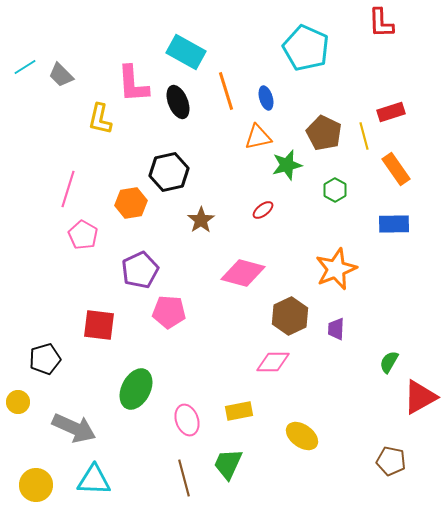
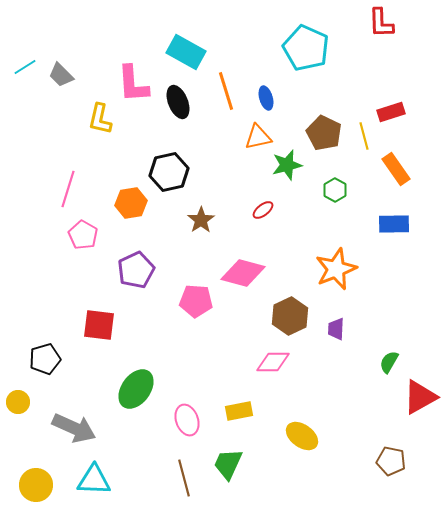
purple pentagon at (140, 270): moved 4 px left
pink pentagon at (169, 312): moved 27 px right, 11 px up
green ellipse at (136, 389): rotated 9 degrees clockwise
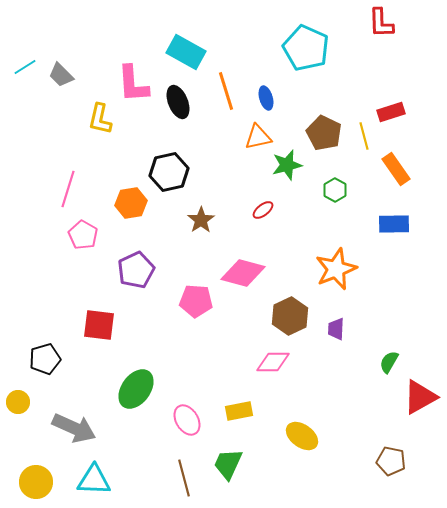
pink ellipse at (187, 420): rotated 12 degrees counterclockwise
yellow circle at (36, 485): moved 3 px up
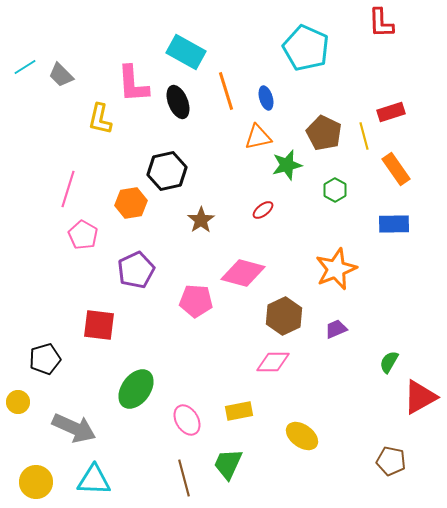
black hexagon at (169, 172): moved 2 px left, 1 px up
brown hexagon at (290, 316): moved 6 px left
purple trapezoid at (336, 329): rotated 65 degrees clockwise
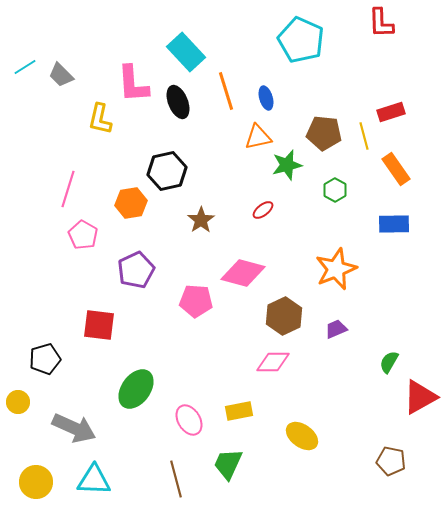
cyan pentagon at (306, 48): moved 5 px left, 8 px up
cyan rectangle at (186, 52): rotated 18 degrees clockwise
brown pentagon at (324, 133): rotated 20 degrees counterclockwise
pink ellipse at (187, 420): moved 2 px right
brown line at (184, 478): moved 8 px left, 1 px down
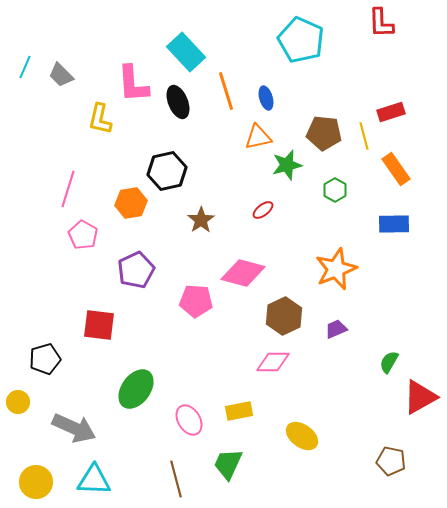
cyan line at (25, 67): rotated 35 degrees counterclockwise
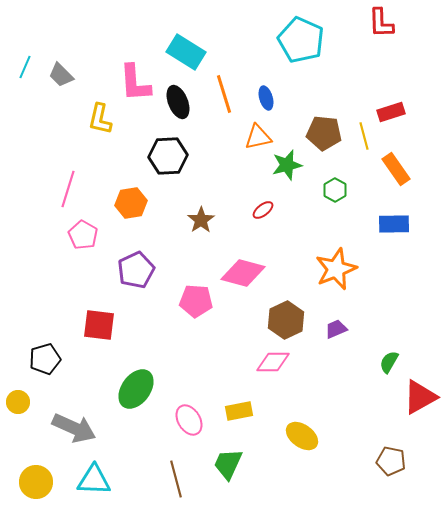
cyan rectangle at (186, 52): rotated 15 degrees counterclockwise
pink L-shape at (133, 84): moved 2 px right, 1 px up
orange line at (226, 91): moved 2 px left, 3 px down
black hexagon at (167, 171): moved 1 px right, 15 px up; rotated 9 degrees clockwise
brown hexagon at (284, 316): moved 2 px right, 4 px down
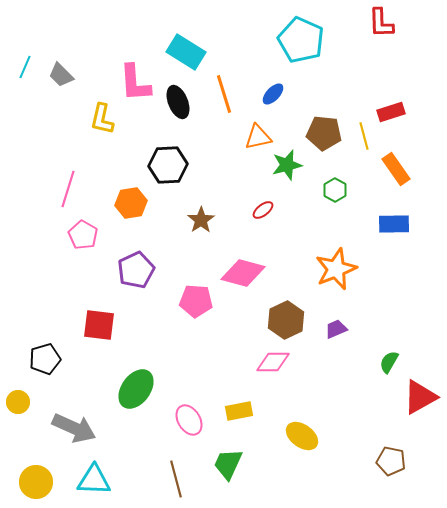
blue ellipse at (266, 98): moved 7 px right, 4 px up; rotated 60 degrees clockwise
yellow L-shape at (100, 119): moved 2 px right
black hexagon at (168, 156): moved 9 px down
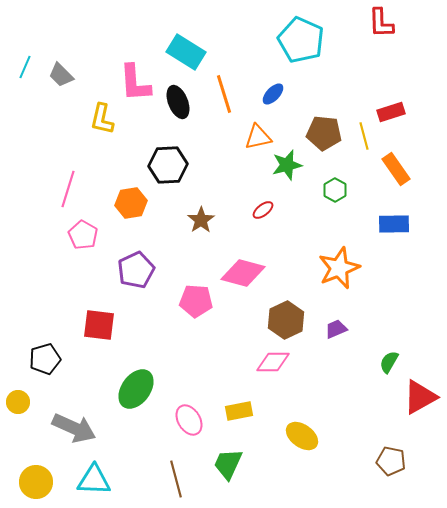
orange star at (336, 269): moved 3 px right, 1 px up
